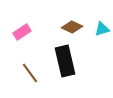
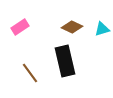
pink rectangle: moved 2 px left, 5 px up
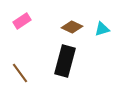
pink rectangle: moved 2 px right, 6 px up
black rectangle: rotated 28 degrees clockwise
brown line: moved 10 px left
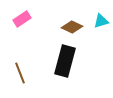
pink rectangle: moved 2 px up
cyan triangle: moved 1 px left, 8 px up
brown line: rotated 15 degrees clockwise
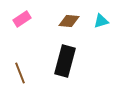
brown diamond: moved 3 px left, 6 px up; rotated 20 degrees counterclockwise
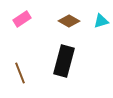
brown diamond: rotated 25 degrees clockwise
black rectangle: moved 1 px left
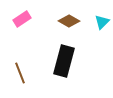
cyan triangle: moved 1 px right, 1 px down; rotated 28 degrees counterclockwise
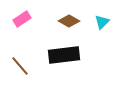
black rectangle: moved 6 px up; rotated 68 degrees clockwise
brown line: moved 7 px up; rotated 20 degrees counterclockwise
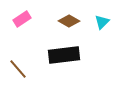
brown line: moved 2 px left, 3 px down
